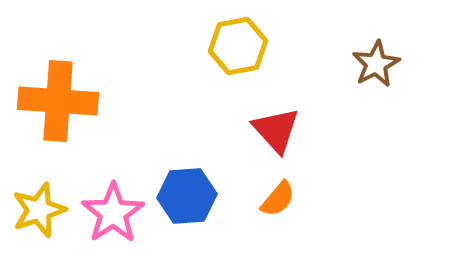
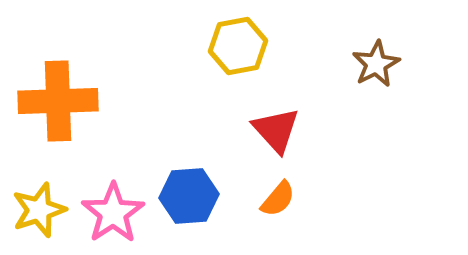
orange cross: rotated 6 degrees counterclockwise
blue hexagon: moved 2 px right
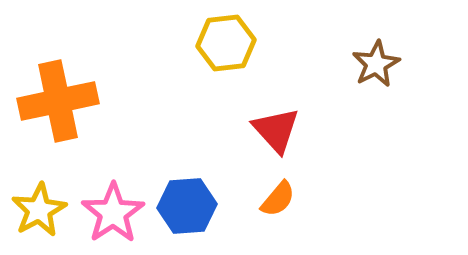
yellow hexagon: moved 12 px left, 3 px up; rotated 4 degrees clockwise
orange cross: rotated 10 degrees counterclockwise
blue hexagon: moved 2 px left, 10 px down
yellow star: rotated 10 degrees counterclockwise
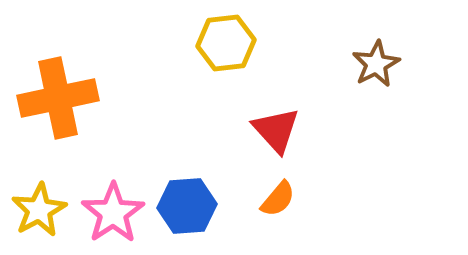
orange cross: moved 3 px up
